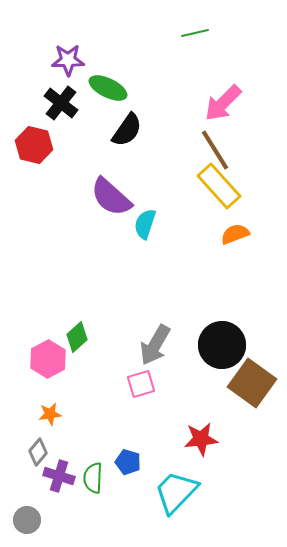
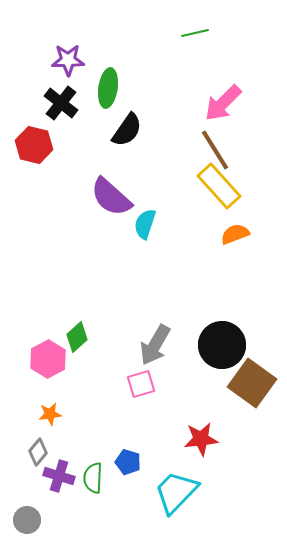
green ellipse: rotated 72 degrees clockwise
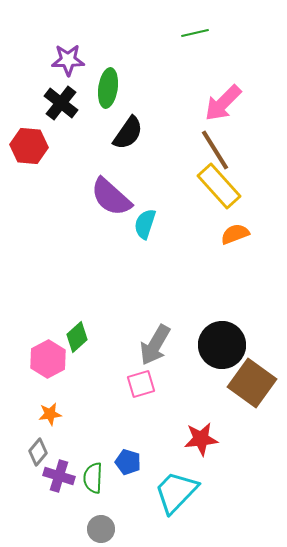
black semicircle: moved 1 px right, 3 px down
red hexagon: moved 5 px left, 1 px down; rotated 9 degrees counterclockwise
gray circle: moved 74 px right, 9 px down
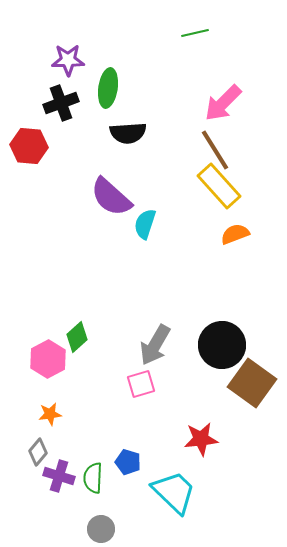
black cross: rotated 32 degrees clockwise
black semicircle: rotated 51 degrees clockwise
cyan trapezoid: moved 2 px left; rotated 90 degrees clockwise
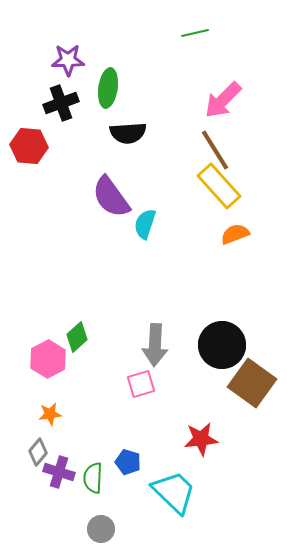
pink arrow: moved 3 px up
purple semicircle: rotated 12 degrees clockwise
gray arrow: rotated 27 degrees counterclockwise
purple cross: moved 4 px up
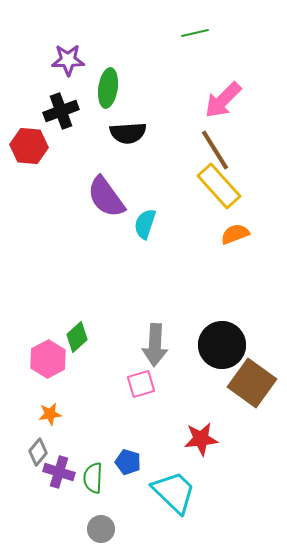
black cross: moved 8 px down
purple semicircle: moved 5 px left
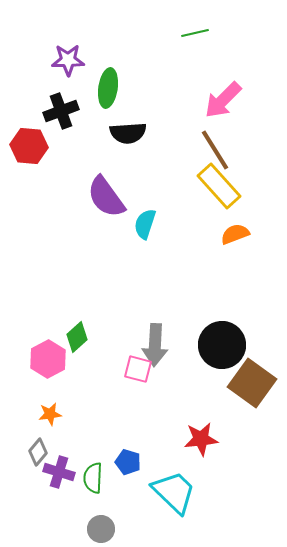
pink square: moved 3 px left, 15 px up; rotated 32 degrees clockwise
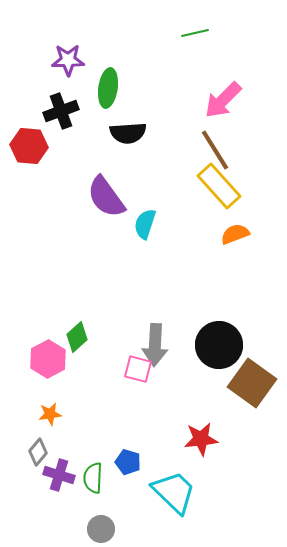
black circle: moved 3 px left
purple cross: moved 3 px down
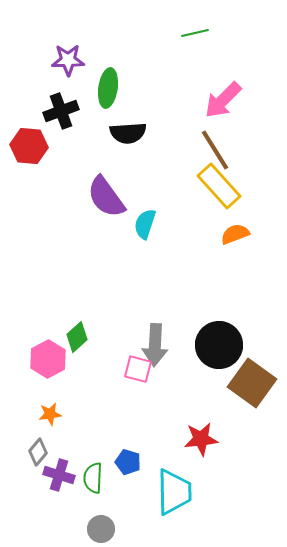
cyan trapezoid: rotated 45 degrees clockwise
